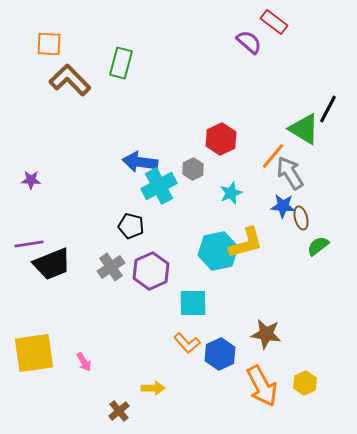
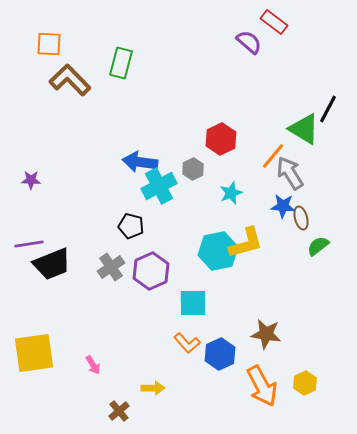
pink arrow: moved 9 px right, 3 px down
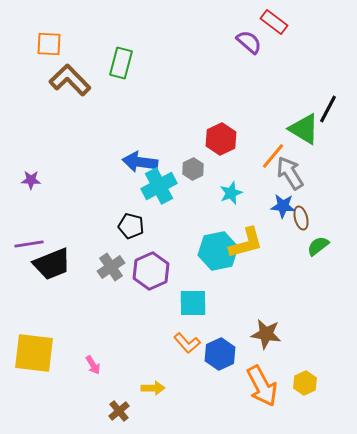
yellow square: rotated 15 degrees clockwise
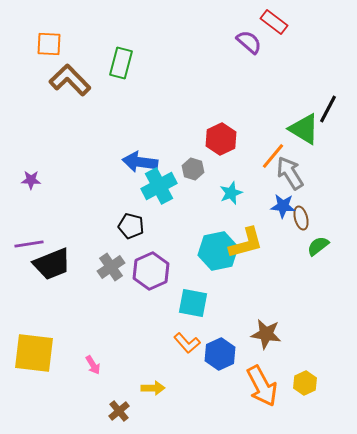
gray hexagon: rotated 15 degrees counterclockwise
cyan square: rotated 12 degrees clockwise
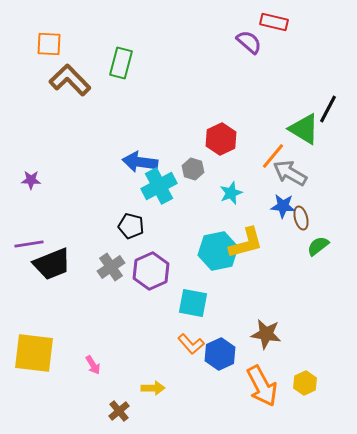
red rectangle: rotated 24 degrees counterclockwise
gray arrow: rotated 28 degrees counterclockwise
orange L-shape: moved 4 px right, 1 px down
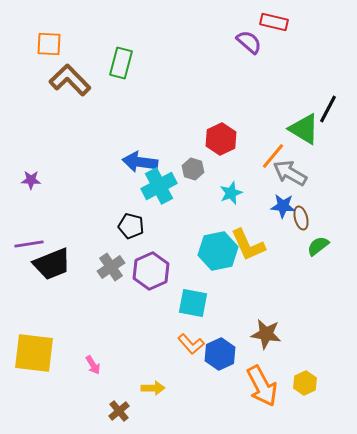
yellow L-shape: moved 2 px right, 2 px down; rotated 81 degrees clockwise
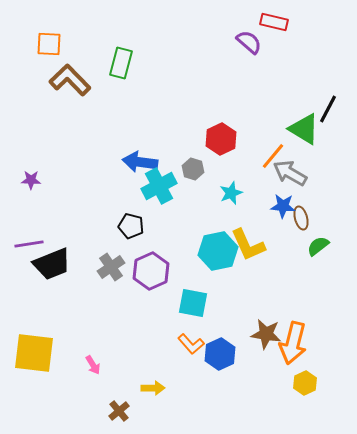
orange arrow: moved 31 px right, 43 px up; rotated 42 degrees clockwise
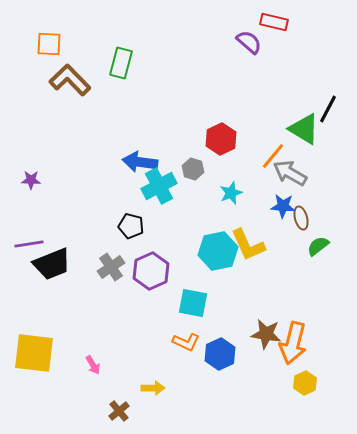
orange L-shape: moved 5 px left, 2 px up; rotated 24 degrees counterclockwise
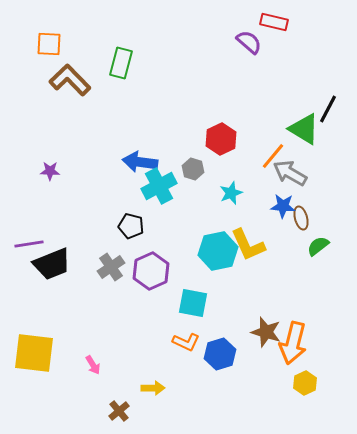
purple star: moved 19 px right, 9 px up
brown star: moved 2 px up; rotated 8 degrees clockwise
blue hexagon: rotated 8 degrees clockwise
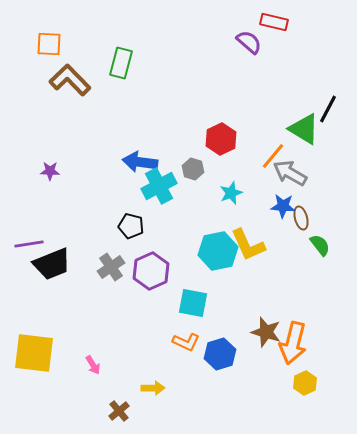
green semicircle: moved 2 px right, 1 px up; rotated 90 degrees clockwise
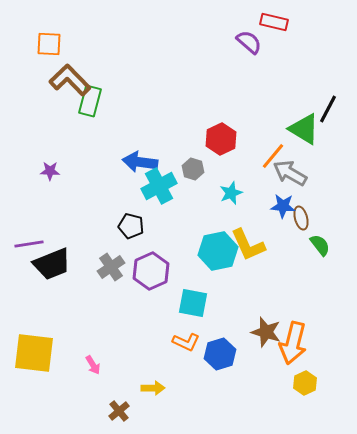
green rectangle: moved 31 px left, 38 px down
